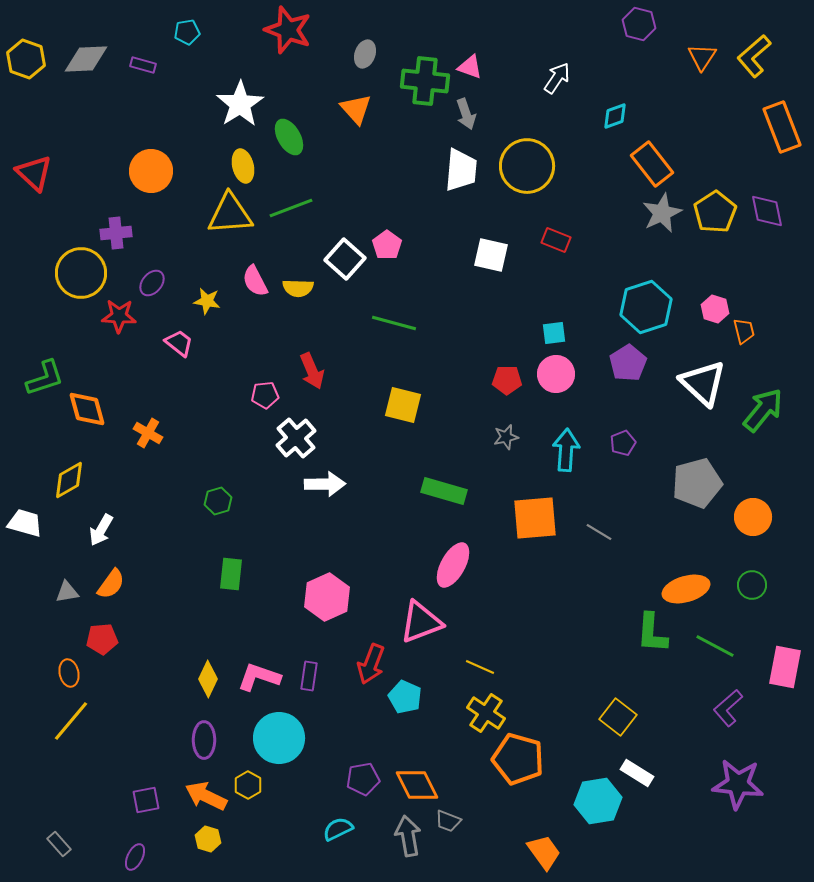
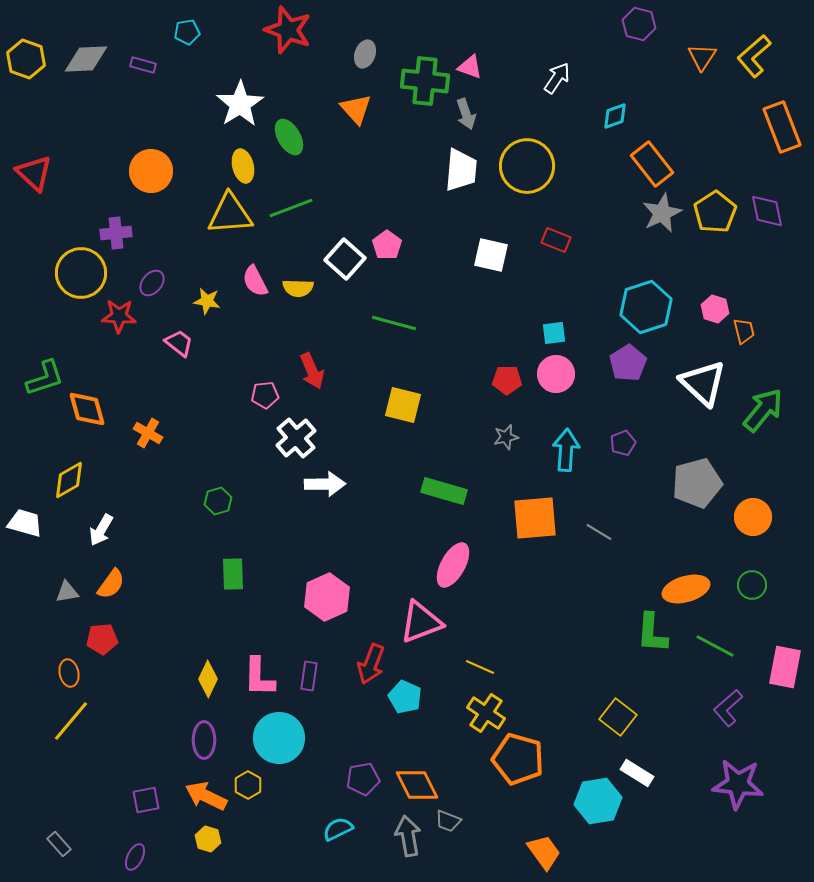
green rectangle at (231, 574): moved 2 px right; rotated 8 degrees counterclockwise
pink L-shape at (259, 677): rotated 108 degrees counterclockwise
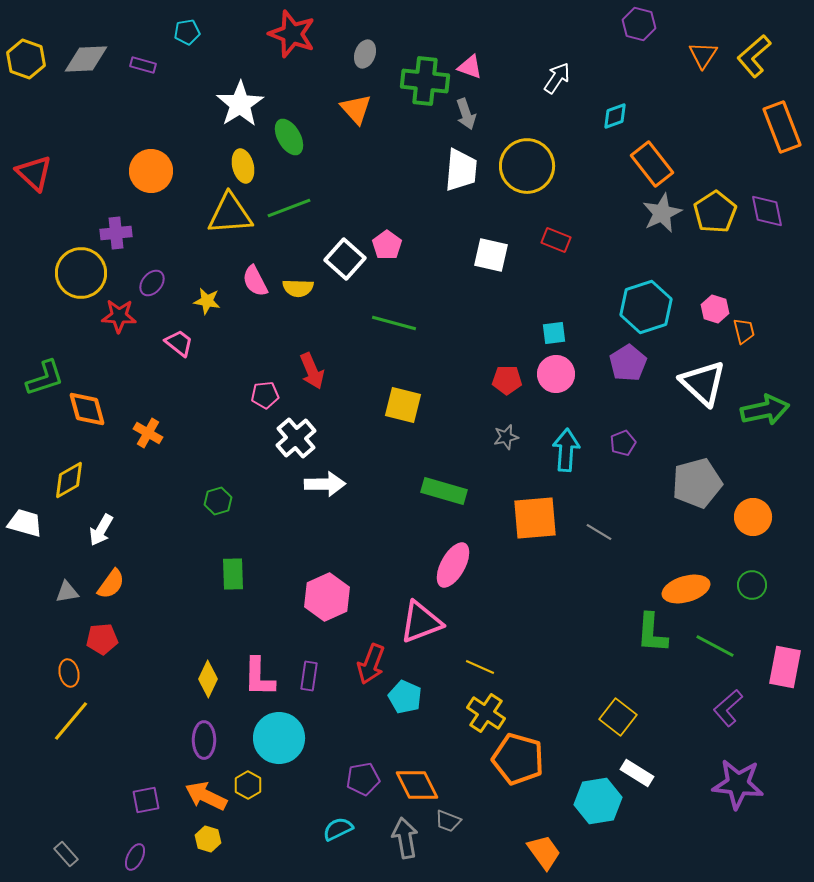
red star at (288, 30): moved 4 px right, 4 px down
orange triangle at (702, 57): moved 1 px right, 2 px up
green line at (291, 208): moved 2 px left
green arrow at (763, 410): moved 2 px right; rotated 39 degrees clockwise
gray arrow at (408, 836): moved 3 px left, 2 px down
gray rectangle at (59, 844): moved 7 px right, 10 px down
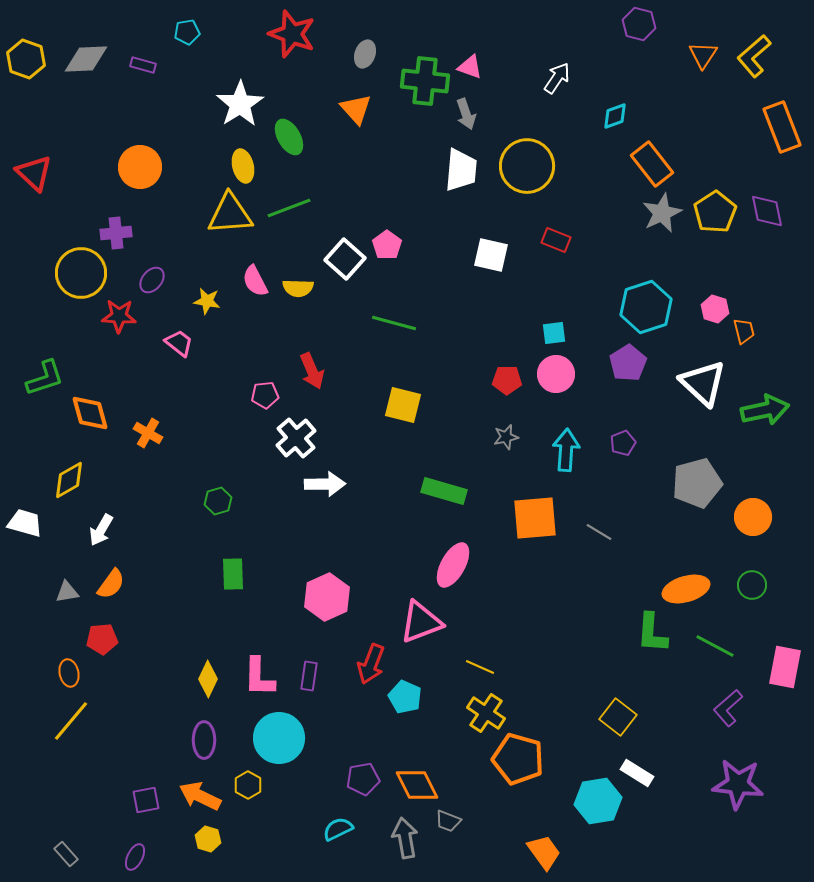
orange circle at (151, 171): moved 11 px left, 4 px up
purple ellipse at (152, 283): moved 3 px up
orange diamond at (87, 409): moved 3 px right, 4 px down
orange arrow at (206, 796): moved 6 px left
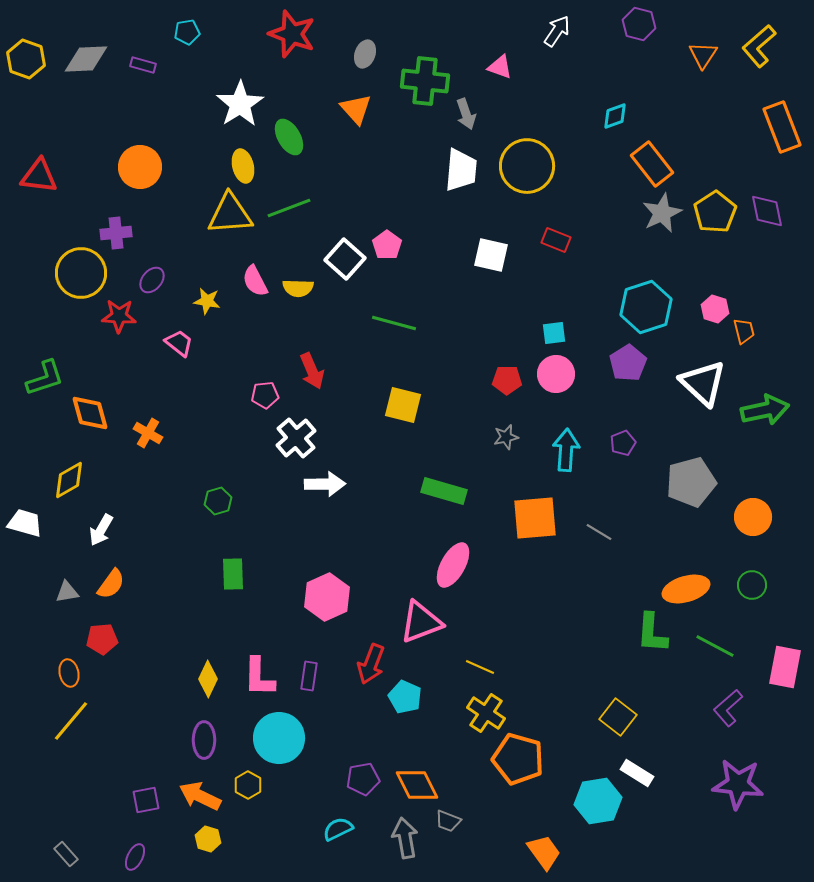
yellow L-shape at (754, 56): moved 5 px right, 10 px up
pink triangle at (470, 67): moved 30 px right
white arrow at (557, 78): moved 47 px up
red triangle at (34, 173): moved 5 px right, 3 px down; rotated 36 degrees counterclockwise
gray pentagon at (697, 483): moved 6 px left, 1 px up
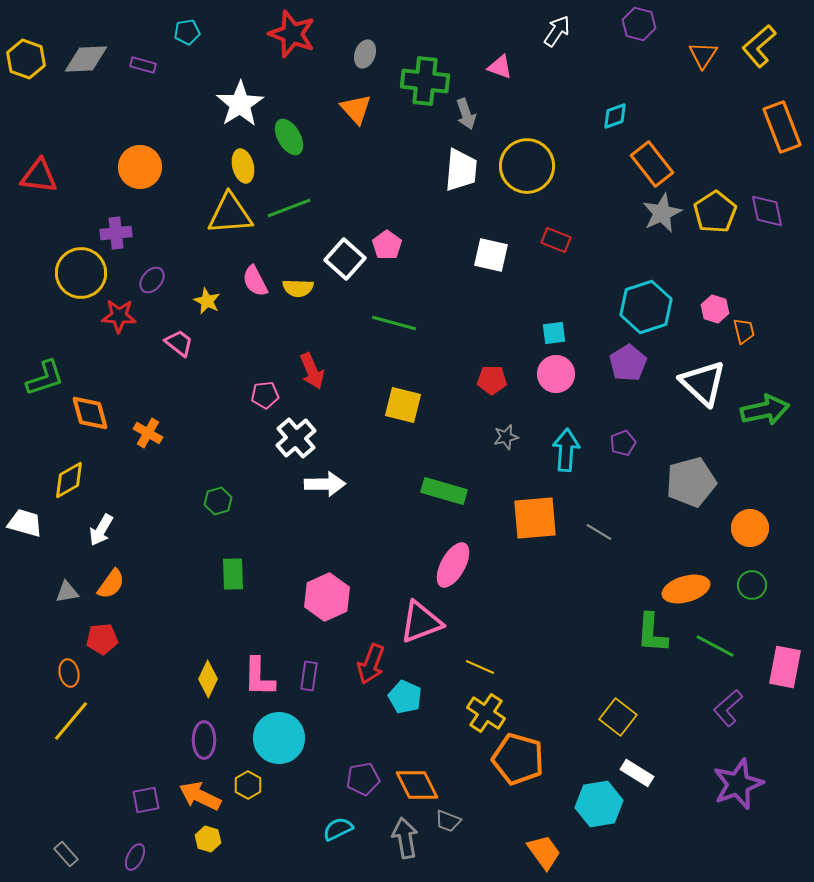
yellow star at (207, 301): rotated 16 degrees clockwise
red pentagon at (507, 380): moved 15 px left
orange circle at (753, 517): moved 3 px left, 11 px down
purple star at (738, 784): rotated 27 degrees counterclockwise
cyan hexagon at (598, 801): moved 1 px right, 3 px down
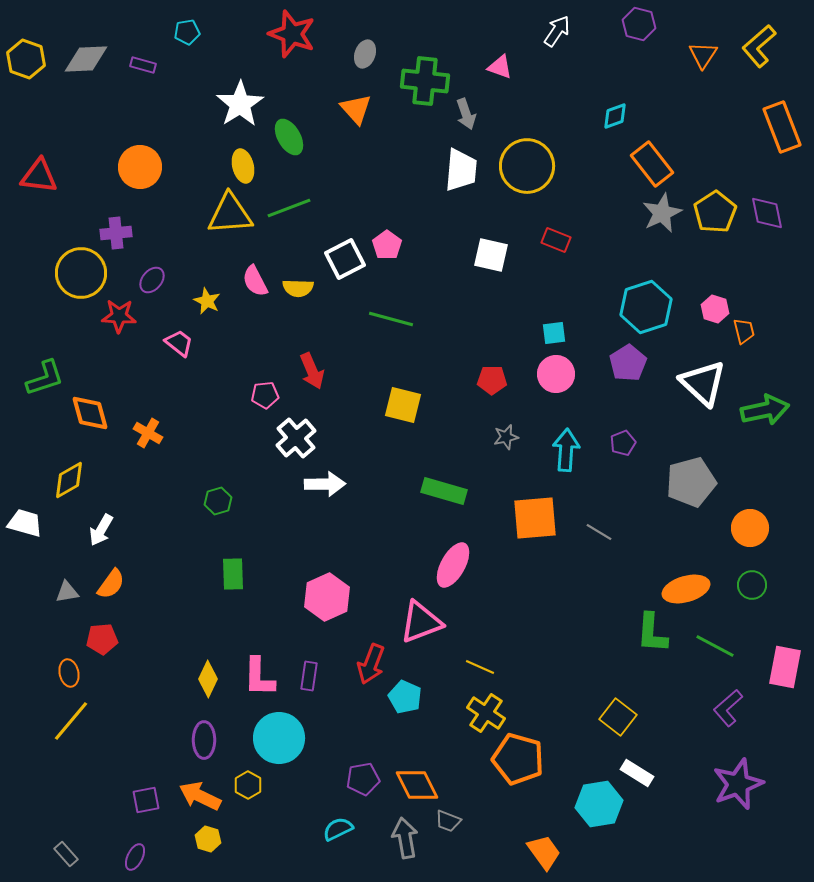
purple diamond at (767, 211): moved 2 px down
white square at (345, 259): rotated 21 degrees clockwise
green line at (394, 323): moved 3 px left, 4 px up
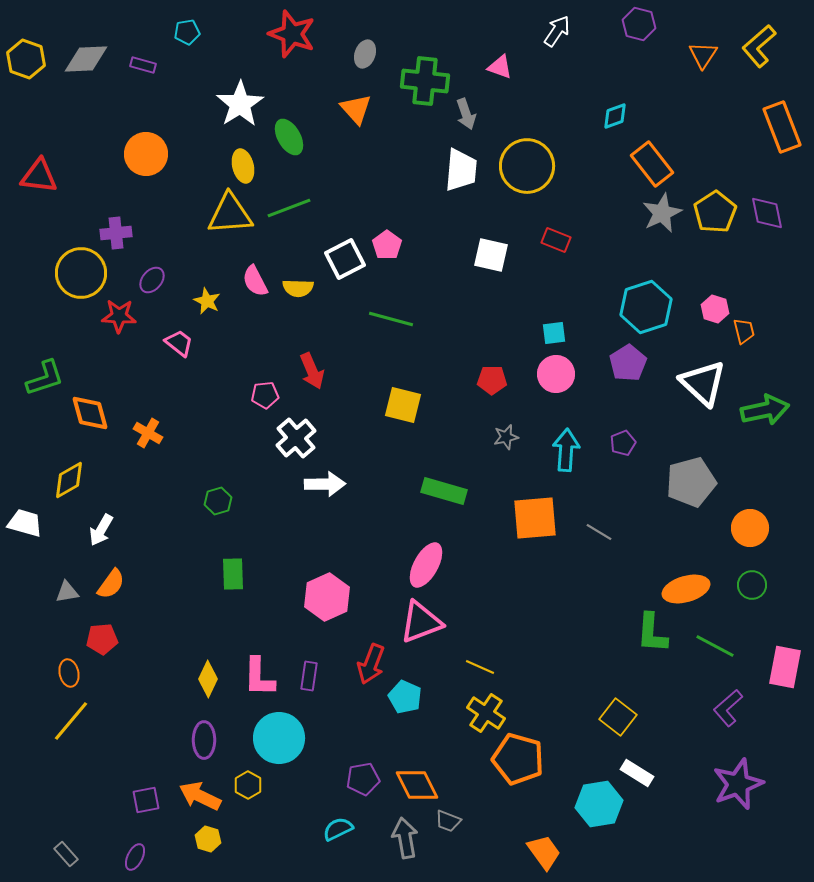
orange circle at (140, 167): moved 6 px right, 13 px up
pink ellipse at (453, 565): moved 27 px left
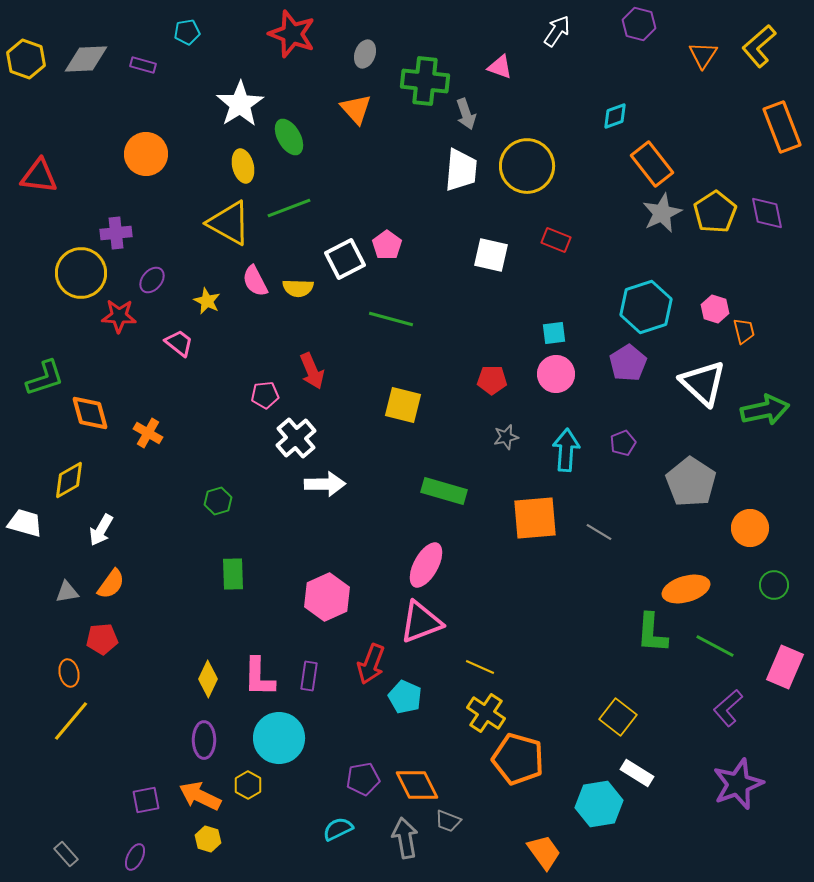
yellow triangle at (230, 214): moved 1 px left, 9 px down; rotated 33 degrees clockwise
gray pentagon at (691, 482): rotated 24 degrees counterclockwise
green circle at (752, 585): moved 22 px right
pink rectangle at (785, 667): rotated 12 degrees clockwise
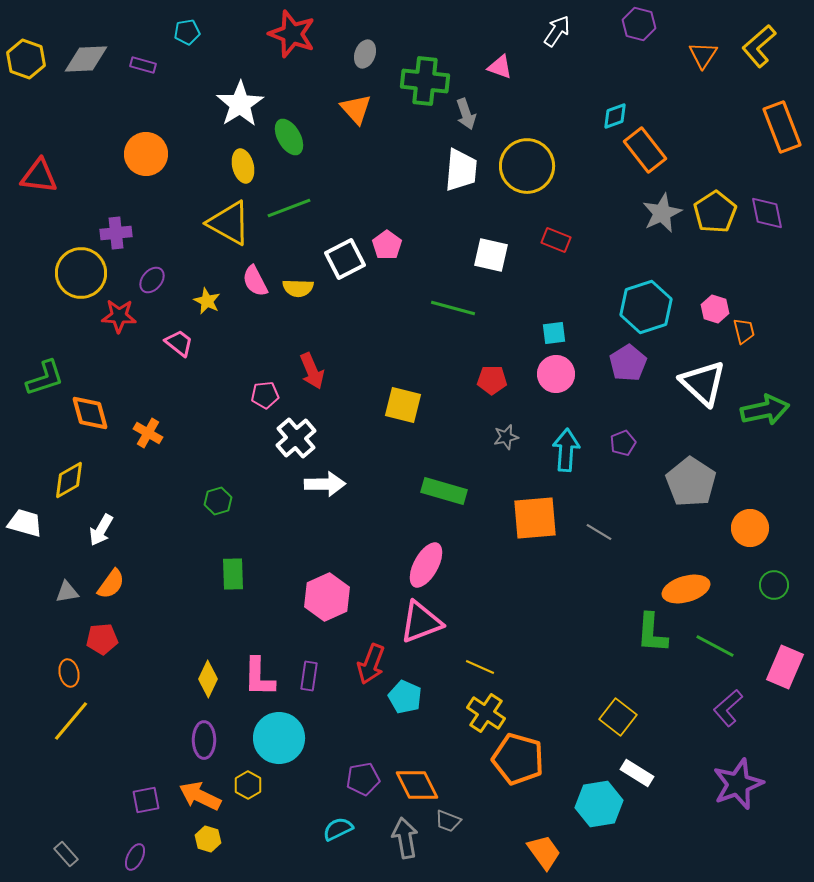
orange rectangle at (652, 164): moved 7 px left, 14 px up
green line at (391, 319): moved 62 px right, 11 px up
